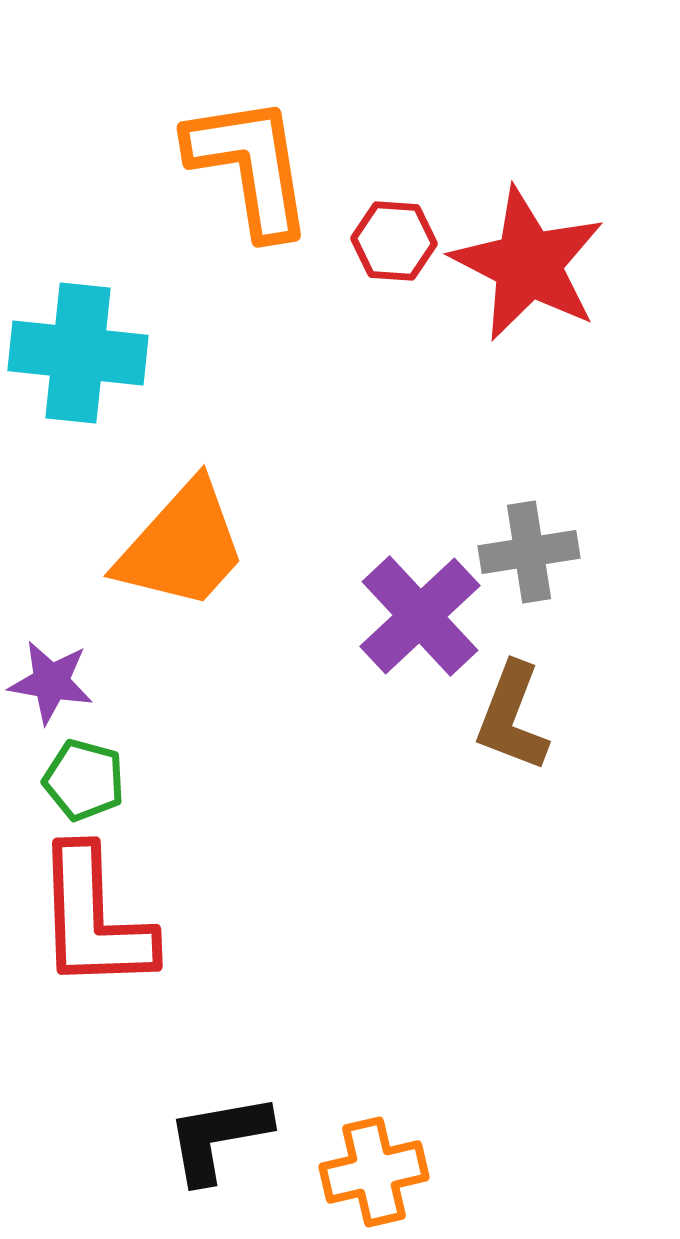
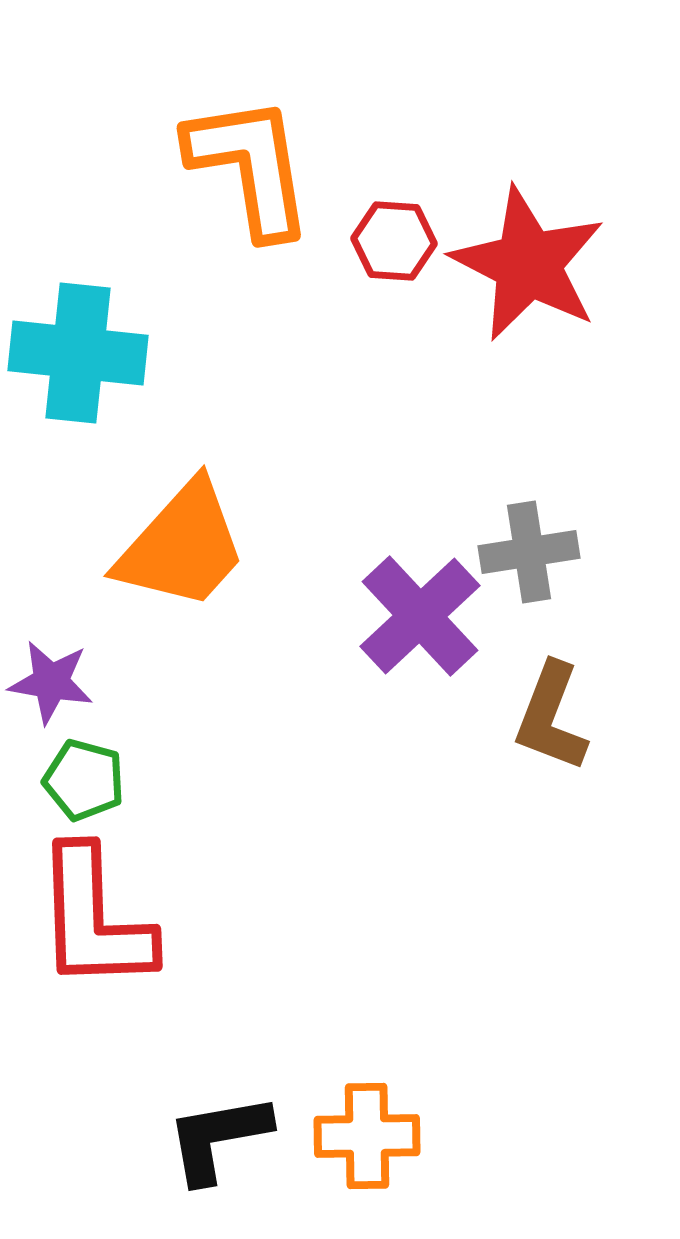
brown L-shape: moved 39 px right
orange cross: moved 7 px left, 36 px up; rotated 12 degrees clockwise
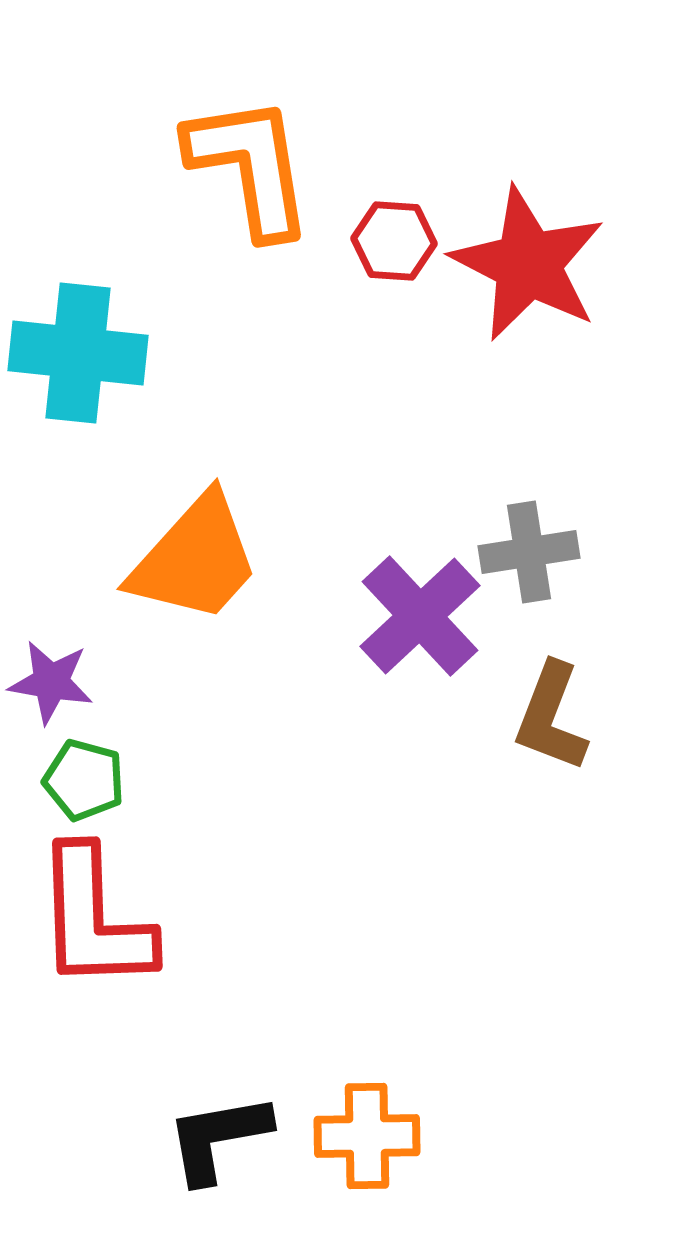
orange trapezoid: moved 13 px right, 13 px down
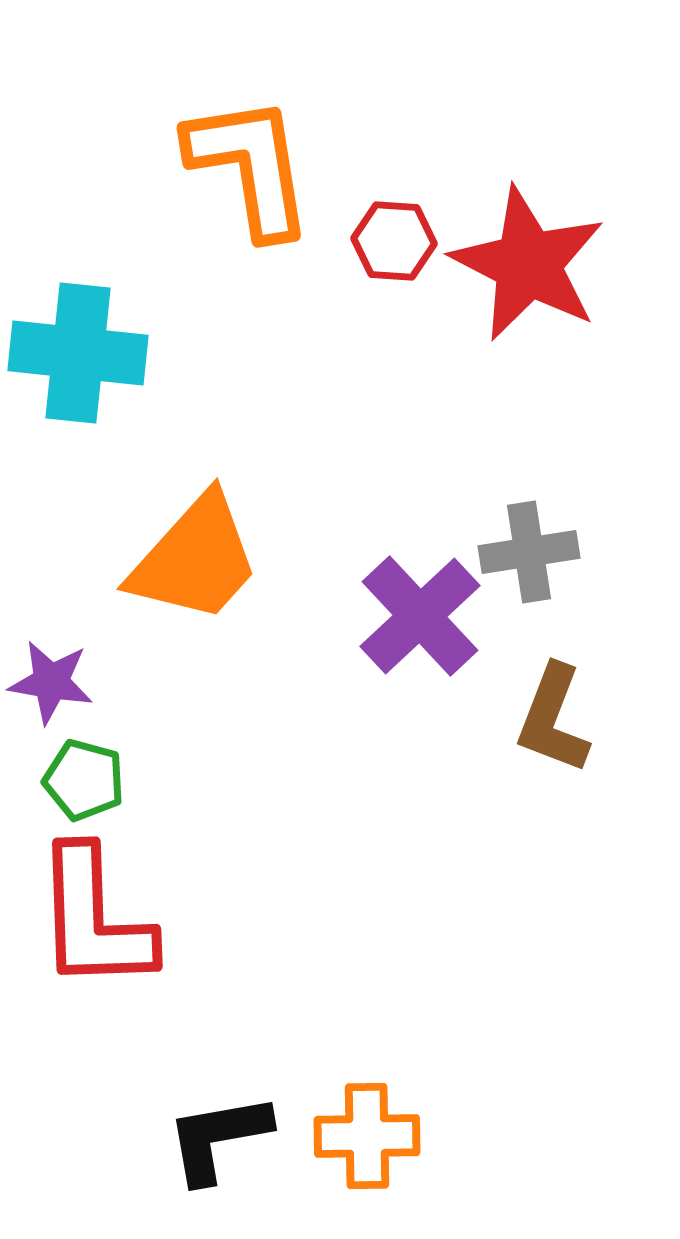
brown L-shape: moved 2 px right, 2 px down
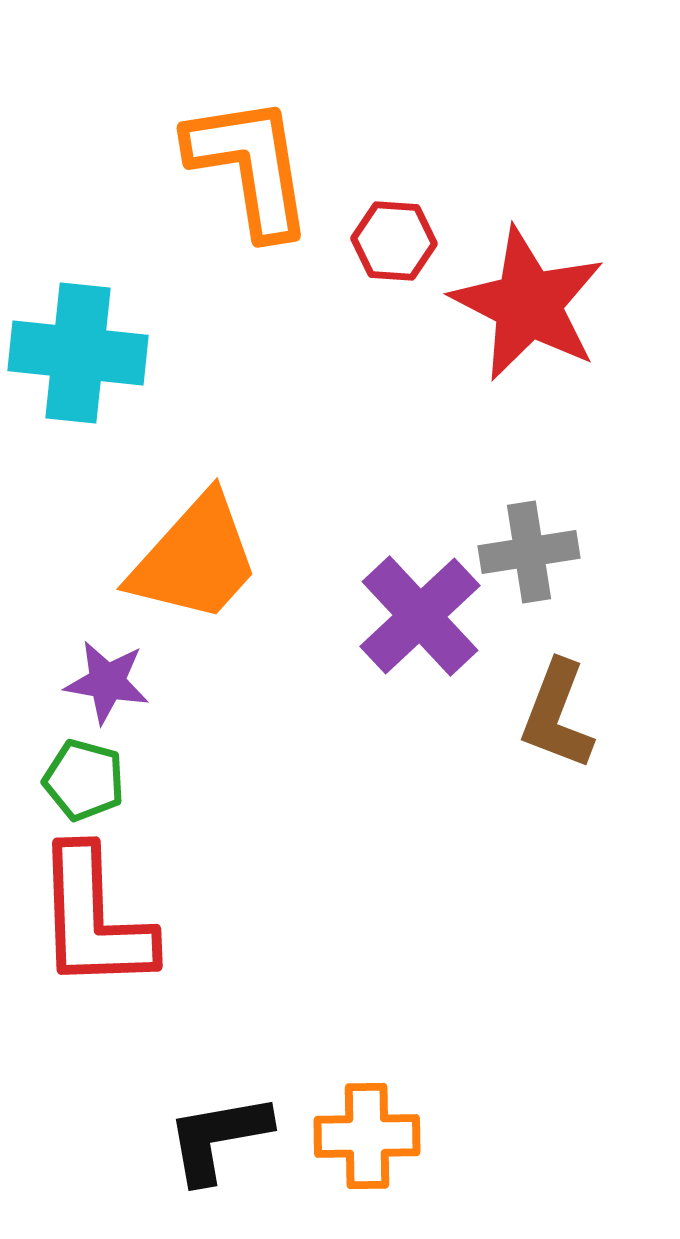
red star: moved 40 px down
purple star: moved 56 px right
brown L-shape: moved 4 px right, 4 px up
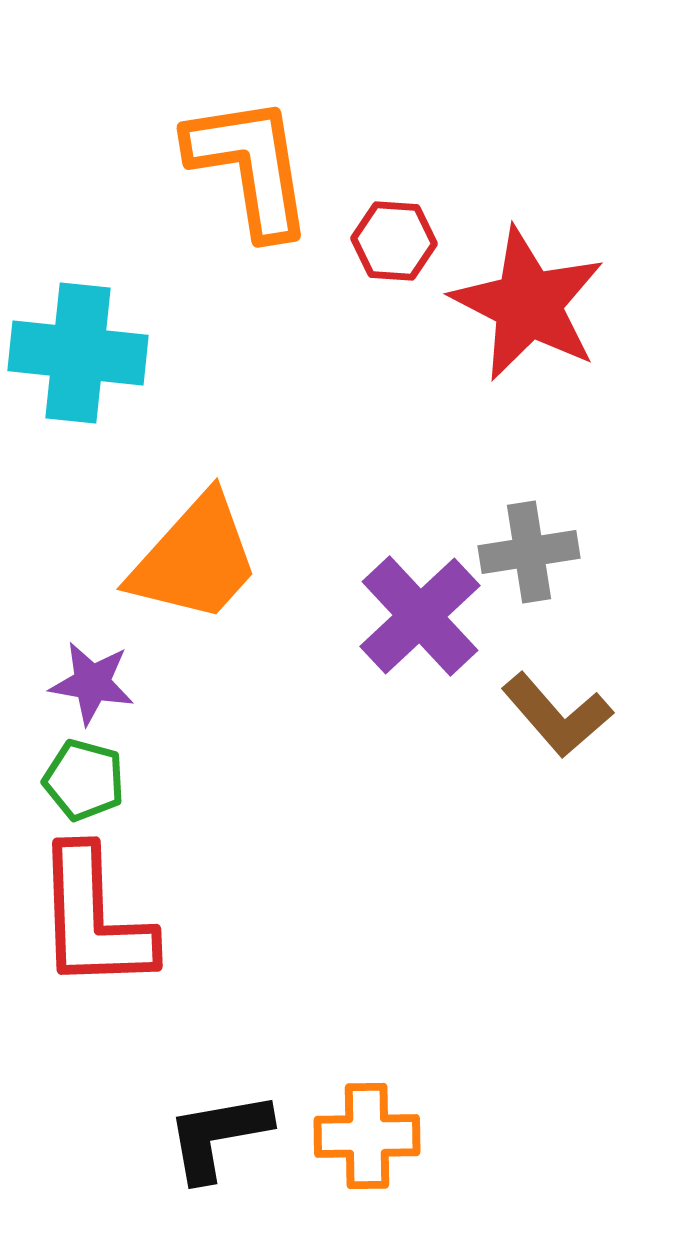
purple star: moved 15 px left, 1 px down
brown L-shape: rotated 62 degrees counterclockwise
black L-shape: moved 2 px up
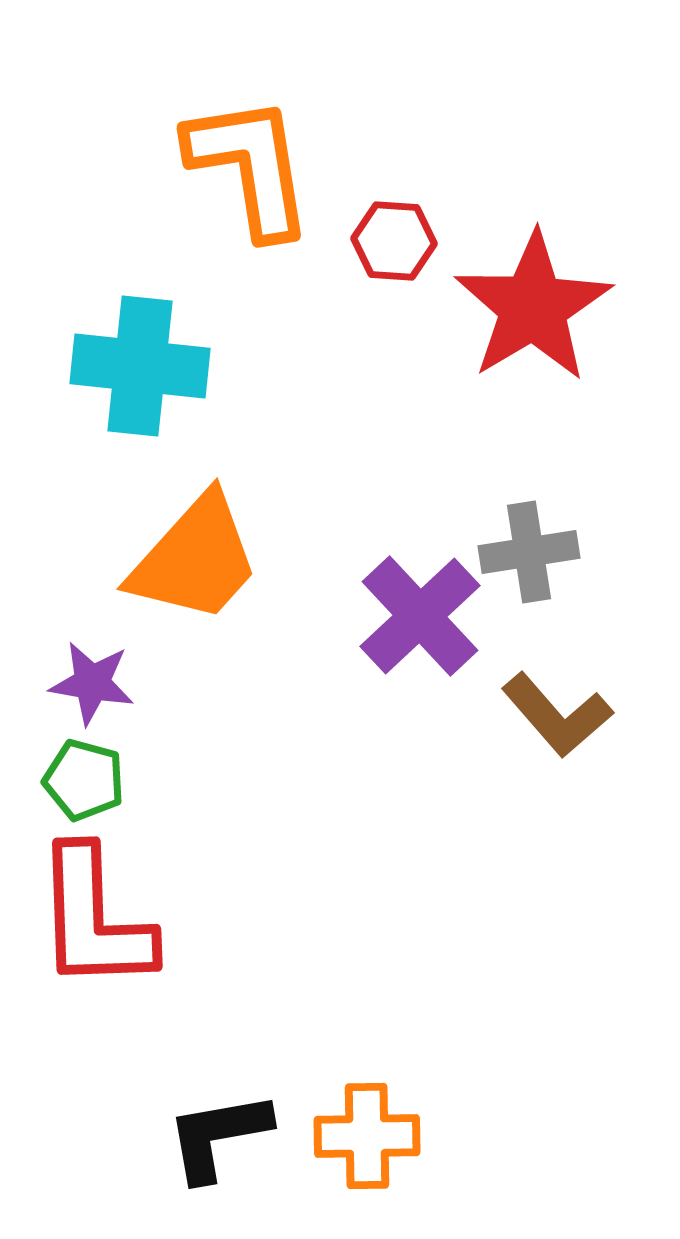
red star: moved 5 px right, 3 px down; rotated 14 degrees clockwise
cyan cross: moved 62 px right, 13 px down
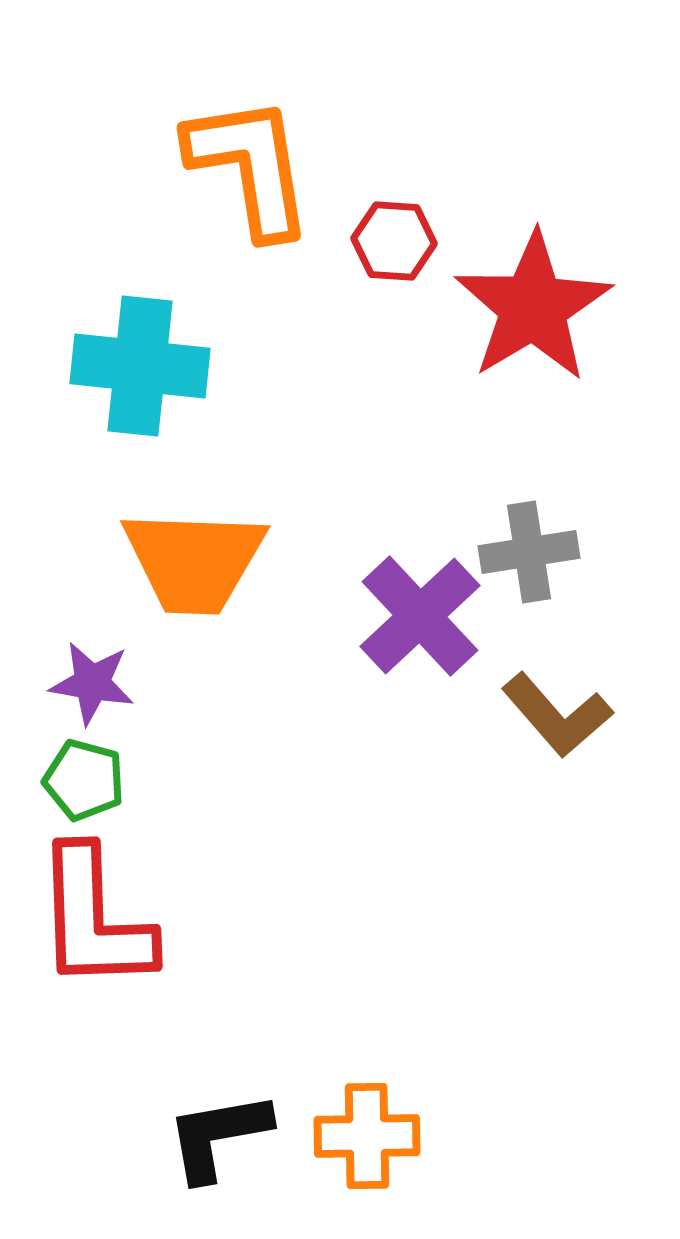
orange trapezoid: moved 1 px left, 2 px down; rotated 50 degrees clockwise
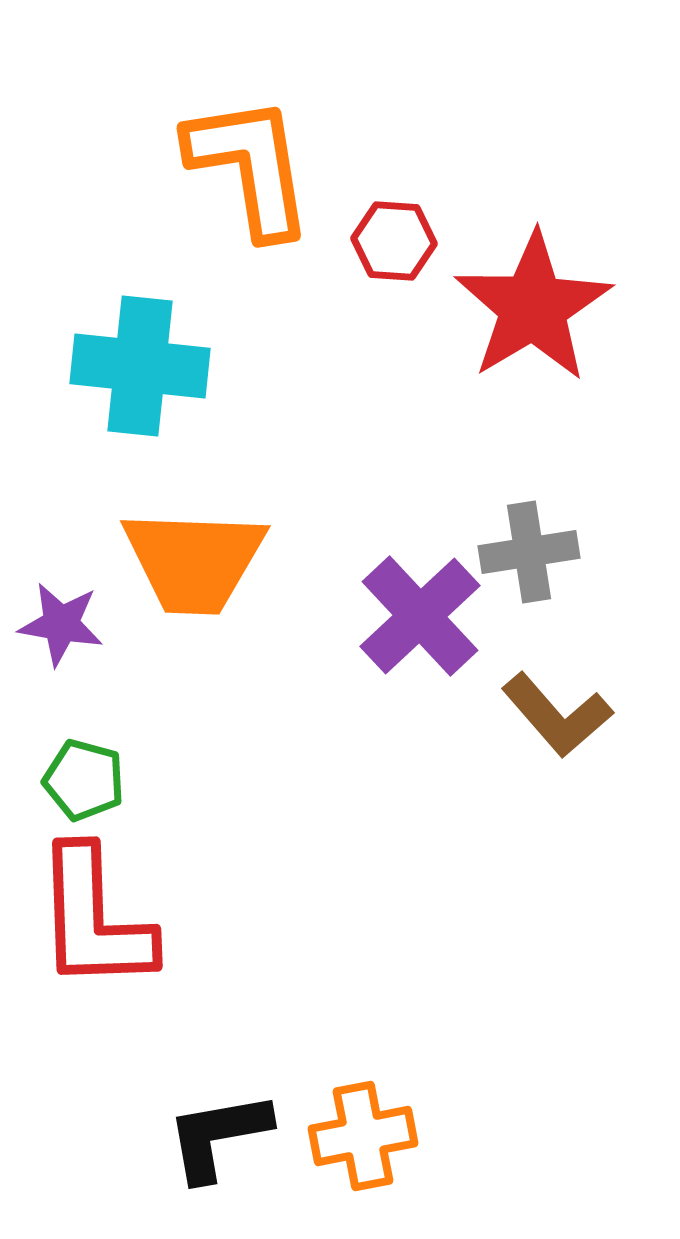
purple star: moved 31 px left, 59 px up
orange cross: moved 4 px left; rotated 10 degrees counterclockwise
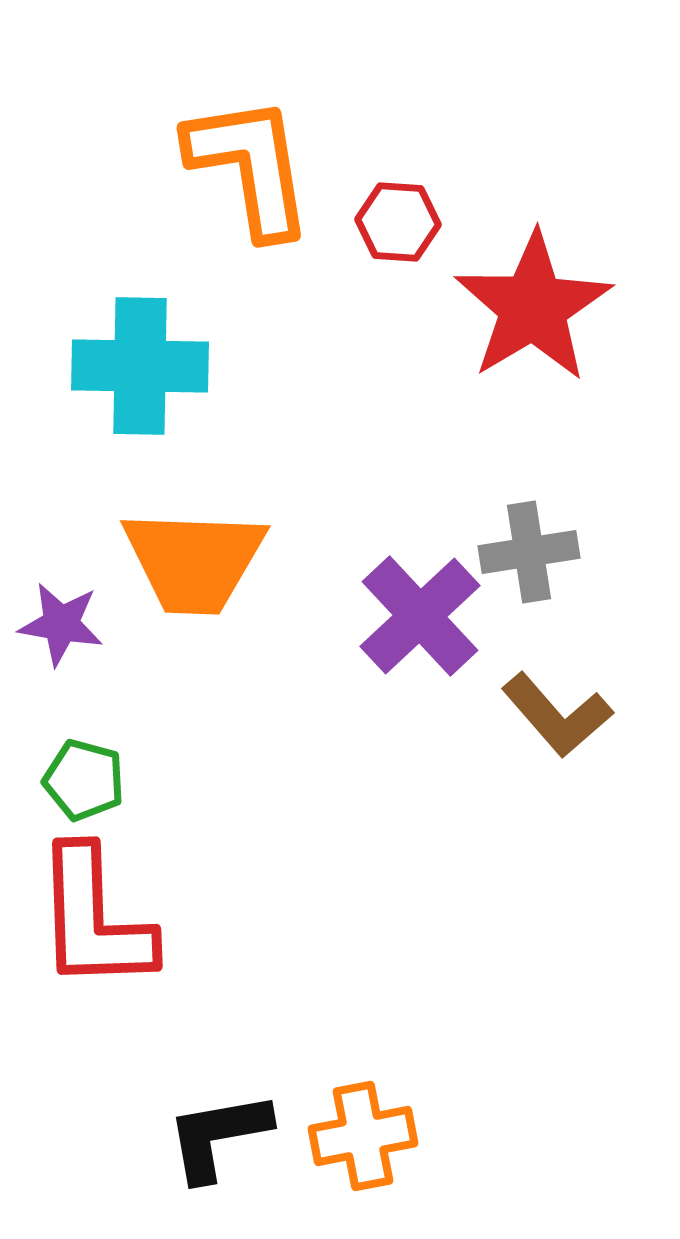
red hexagon: moved 4 px right, 19 px up
cyan cross: rotated 5 degrees counterclockwise
